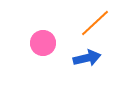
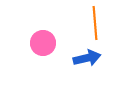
orange line: rotated 52 degrees counterclockwise
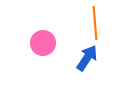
blue arrow: rotated 44 degrees counterclockwise
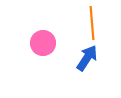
orange line: moved 3 px left
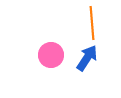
pink circle: moved 8 px right, 12 px down
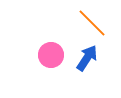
orange line: rotated 40 degrees counterclockwise
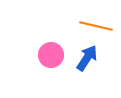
orange line: moved 4 px right, 3 px down; rotated 32 degrees counterclockwise
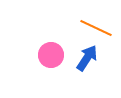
orange line: moved 2 px down; rotated 12 degrees clockwise
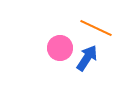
pink circle: moved 9 px right, 7 px up
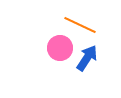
orange line: moved 16 px left, 3 px up
